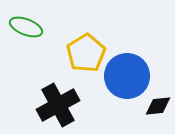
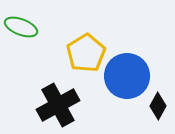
green ellipse: moved 5 px left
black diamond: rotated 56 degrees counterclockwise
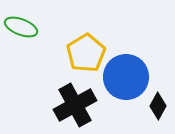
blue circle: moved 1 px left, 1 px down
black cross: moved 17 px right
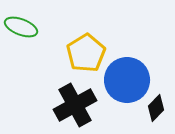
blue circle: moved 1 px right, 3 px down
black diamond: moved 2 px left, 2 px down; rotated 16 degrees clockwise
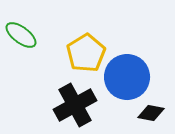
green ellipse: moved 8 px down; rotated 16 degrees clockwise
blue circle: moved 3 px up
black diamond: moved 5 px left, 5 px down; rotated 56 degrees clockwise
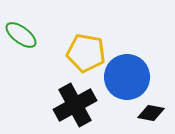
yellow pentagon: rotated 30 degrees counterclockwise
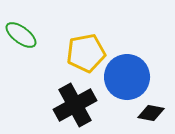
yellow pentagon: rotated 21 degrees counterclockwise
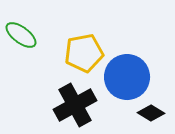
yellow pentagon: moved 2 px left
black diamond: rotated 20 degrees clockwise
